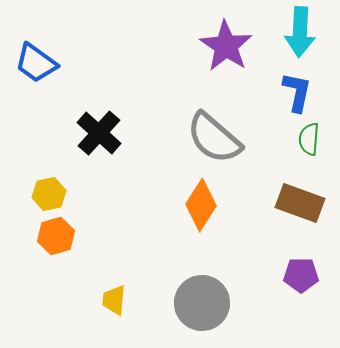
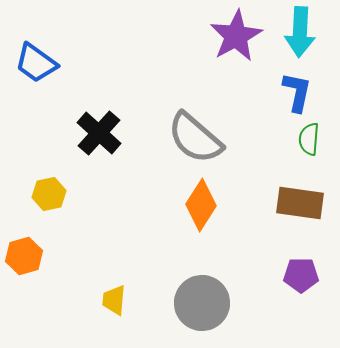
purple star: moved 10 px right, 10 px up; rotated 10 degrees clockwise
gray semicircle: moved 19 px left
brown rectangle: rotated 12 degrees counterclockwise
orange hexagon: moved 32 px left, 20 px down
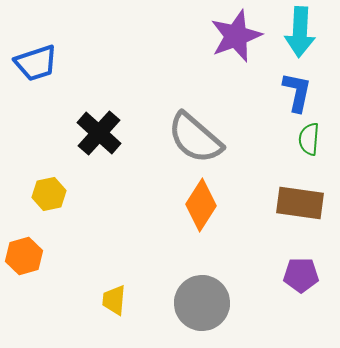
purple star: rotated 8 degrees clockwise
blue trapezoid: rotated 54 degrees counterclockwise
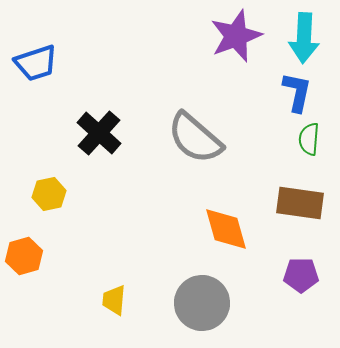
cyan arrow: moved 4 px right, 6 px down
orange diamond: moved 25 px right, 24 px down; rotated 48 degrees counterclockwise
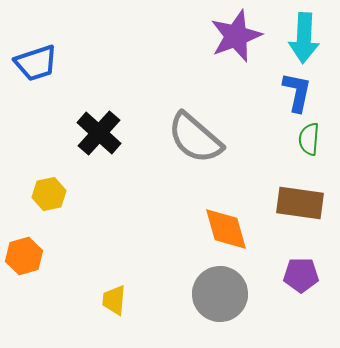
gray circle: moved 18 px right, 9 px up
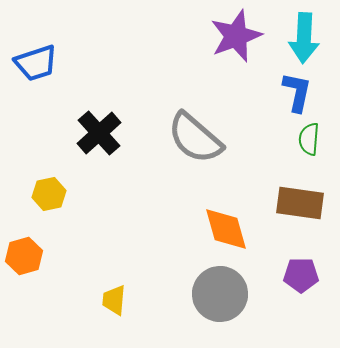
black cross: rotated 6 degrees clockwise
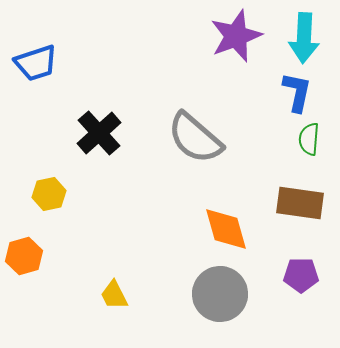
yellow trapezoid: moved 5 px up; rotated 32 degrees counterclockwise
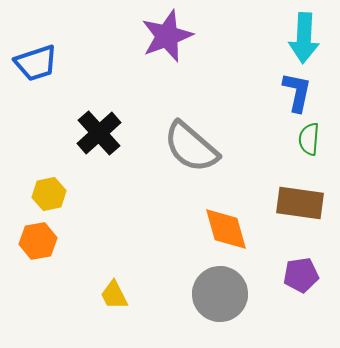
purple star: moved 69 px left
gray semicircle: moved 4 px left, 9 px down
orange hexagon: moved 14 px right, 15 px up; rotated 6 degrees clockwise
purple pentagon: rotated 8 degrees counterclockwise
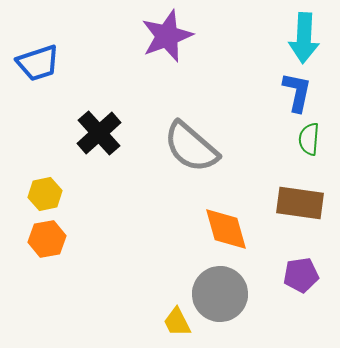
blue trapezoid: moved 2 px right
yellow hexagon: moved 4 px left
orange hexagon: moved 9 px right, 2 px up
yellow trapezoid: moved 63 px right, 27 px down
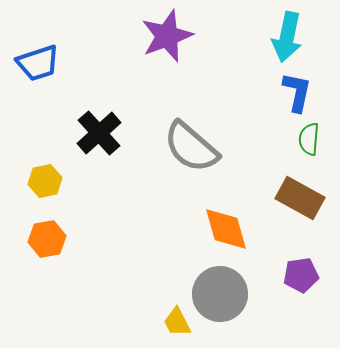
cyan arrow: moved 17 px left, 1 px up; rotated 9 degrees clockwise
yellow hexagon: moved 13 px up
brown rectangle: moved 5 px up; rotated 21 degrees clockwise
